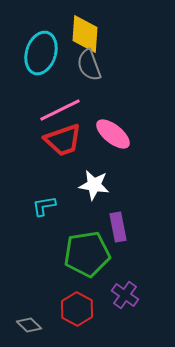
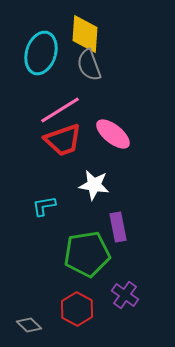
pink line: rotated 6 degrees counterclockwise
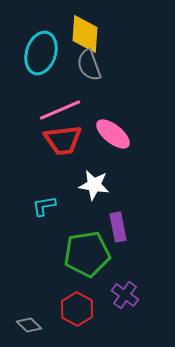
pink line: rotated 9 degrees clockwise
red trapezoid: rotated 12 degrees clockwise
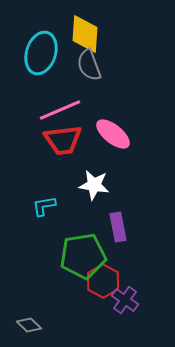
green pentagon: moved 4 px left, 2 px down
purple cross: moved 5 px down
red hexagon: moved 26 px right, 28 px up
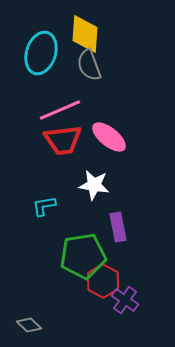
pink ellipse: moved 4 px left, 3 px down
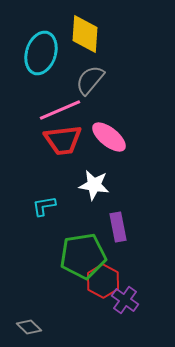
gray semicircle: moved 1 px right, 15 px down; rotated 60 degrees clockwise
gray diamond: moved 2 px down
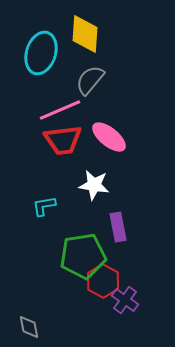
gray diamond: rotated 35 degrees clockwise
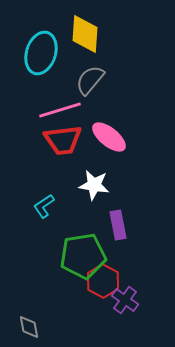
pink line: rotated 6 degrees clockwise
cyan L-shape: rotated 25 degrees counterclockwise
purple rectangle: moved 2 px up
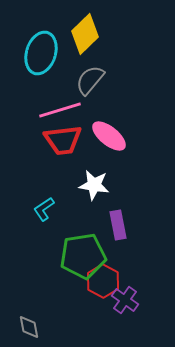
yellow diamond: rotated 42 degrees clockwise
pink ellipse: moved 1 px up
cyan L-shape: moved 3 px down
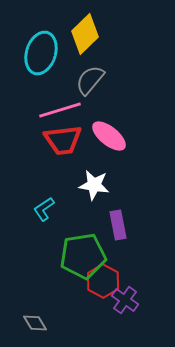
gray diamond: moved 6 px right, 4 px up; rotated 20 degrees counterclockwise
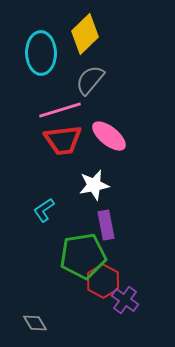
cyan ellipse: rotated 18 degrees counterclockwise
white star: rotated 20 degrees counterclockwise
cyan L-shape: moved 1 px down
purple rectangle: moved 12 px left
